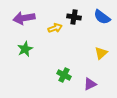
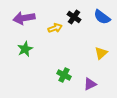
black cross: rotated 24 degrees clockwise
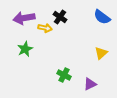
black cross: moved 14 px left
yellow arrow: moved 10 px left; rotated 32 degrees clockwise
